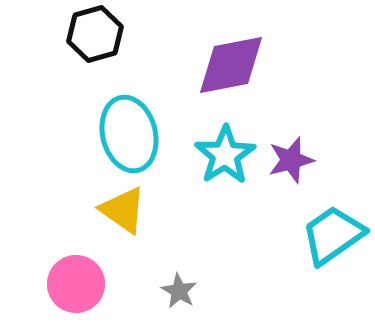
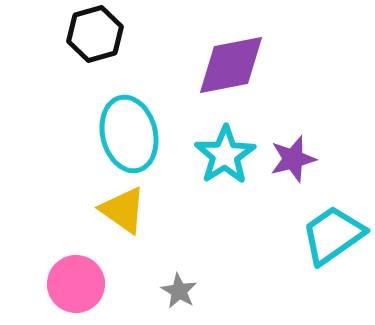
purple star: moved 2 px right, 1 px up
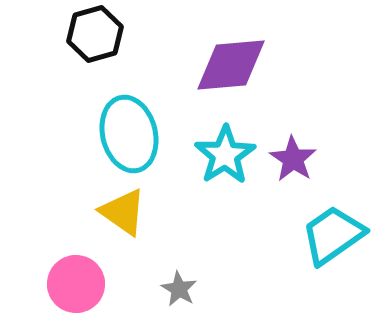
purple diamond: rotated 6 degrees clockwise
purple star: rotated 24 degrees counterclockwise
yellow triangle: moved 2 px down
gray star: moved 2 px up
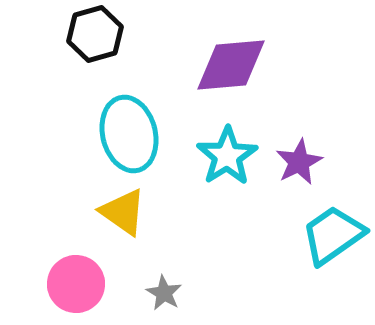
cyan star: moved 2 px right, 1 px down
purple star: moved 6 px right, 3 px down; rotated 12 degrees clockwise
gray star: moved 15 px left, 4 px down
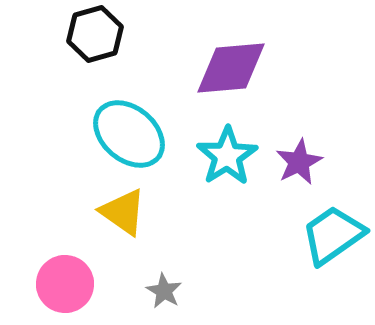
purple diamond: moved 3 px down
cyan ellipse: rotated 36 degrees counterclockwise
pink circle: moved 11 px left
gray star: moved 2 px up
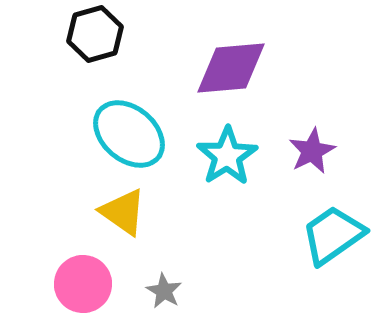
purple star: moved 13 px right, 11 px up
pink circle: moved 18 px right
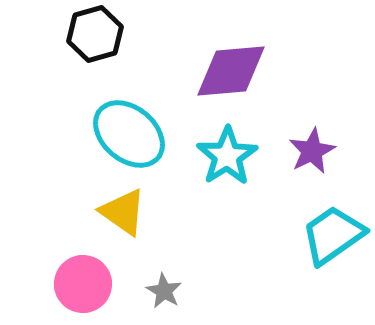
purple diamond: moved 3 px down
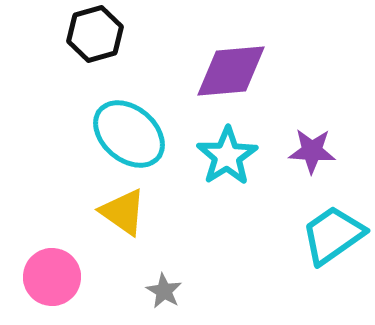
purple star: rotated 30 degrees clockwise
pink circle: moved 31 px left, 7 px up
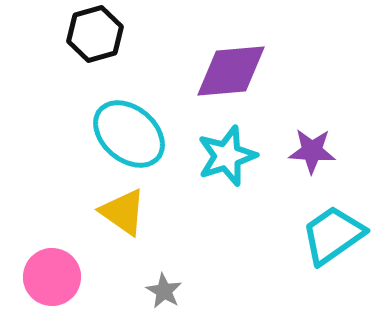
cyan star: rotated 14 degrees clockwise
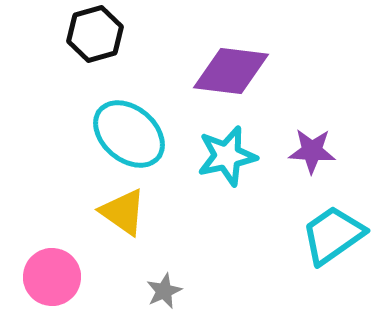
purple diamond: rotated 12 degrees clockwise
cyan star: rotated 6 degrees clockwise
gray star: rotated 18 degrees clockwise
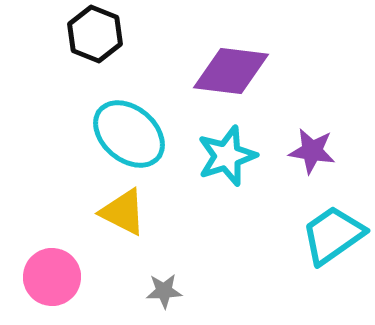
black hexagon: rotated 22 degrees counterclockwise
purple star: rotated 6 degrees clockwise
cyan star: rotated 6 degrees counterclockwise
yellow triangle: rotated 8 degrees counterclockwise
gray star: rotated 21 degrees clockwise
